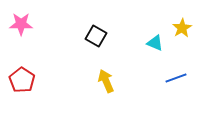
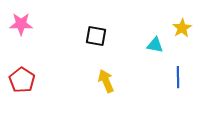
black square: rotated 20 degrees counterclockwise
cyan triangle: moved 2 px down; rotated 12 degrees counterclockwise
blue line: moved 2 px right, 1 px up; rotated 70 degrees counterclockwise
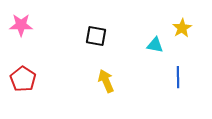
pink star: moved 1 px down
red pentagon: moved 1 px right, 1 px up
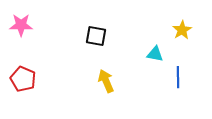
yellow star: moved 2 px down
cyan triangle: moved 9 px down
red pentagon: rotated 10 degrees counterclockwise
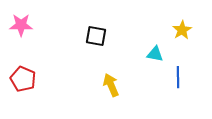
yellow arrow: moved 5 px right, 4 px down
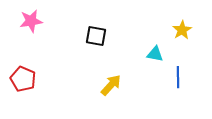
pink star: moved 10 px right, 4 px up; rotated 10 degrees counterclockwise
yellow arrow: rotated 65 degrees clockwise
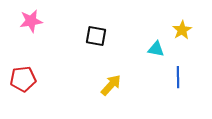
cyan triangle: moved 1 px right, 5 px up
red pentagon: rotated 30 degrees counterclockwise
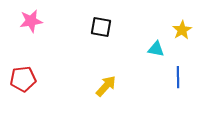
black square: moved 5 px right, 9 px up
yellow arrow: moved 5 px left, 1 px down
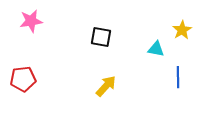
black square: moved 10 px down
